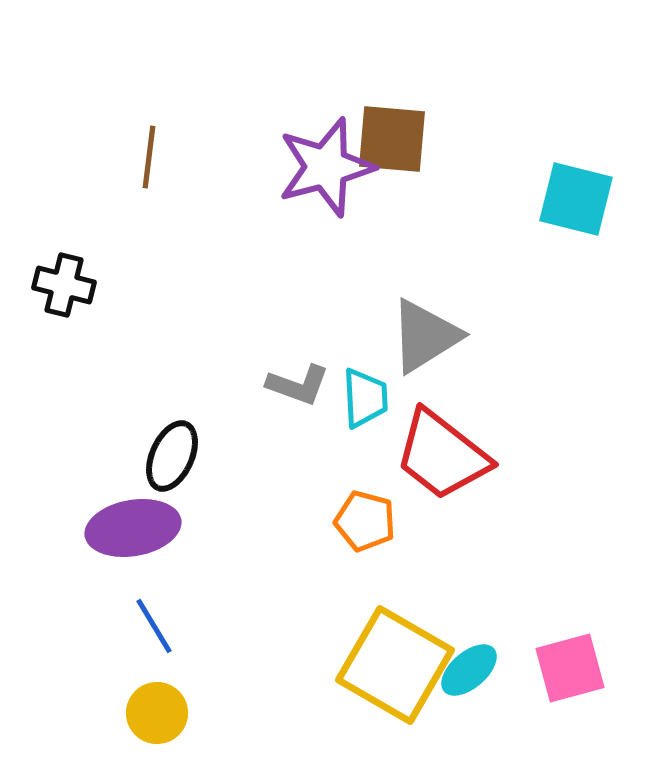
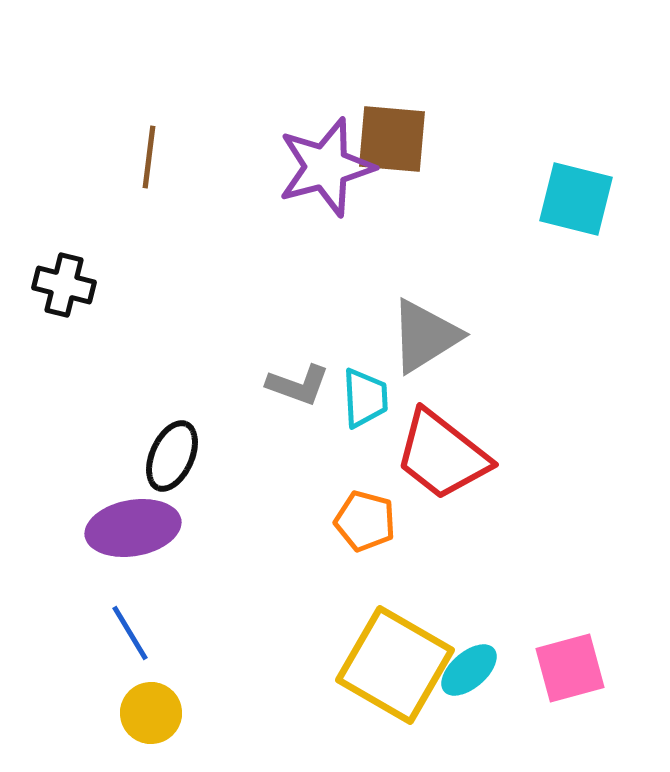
blue line: moved 24 px left, 7 px down
yellow circle: moved 6 px left
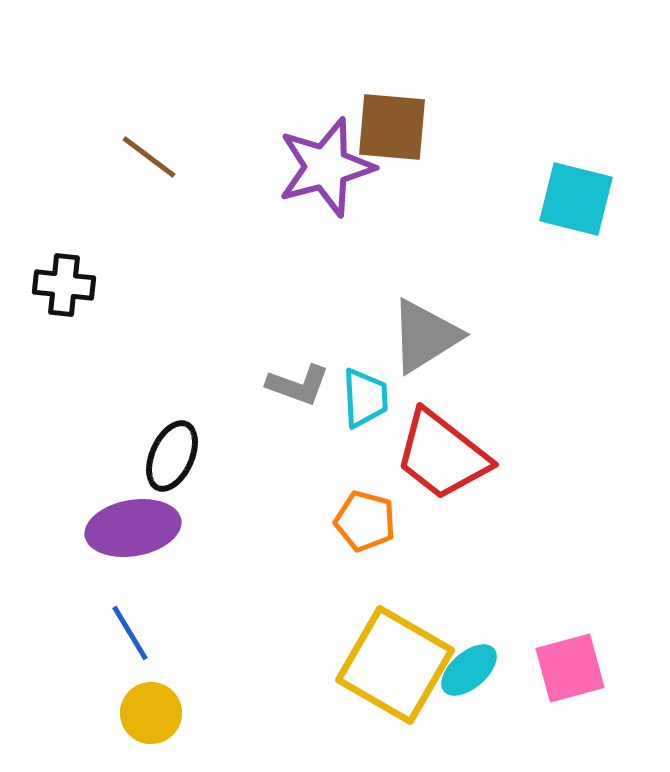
brown square: moved 12 px up
brown line: rotated 60 degrees counterclockwise
black cross: rotated 8 degrees counterclockwise
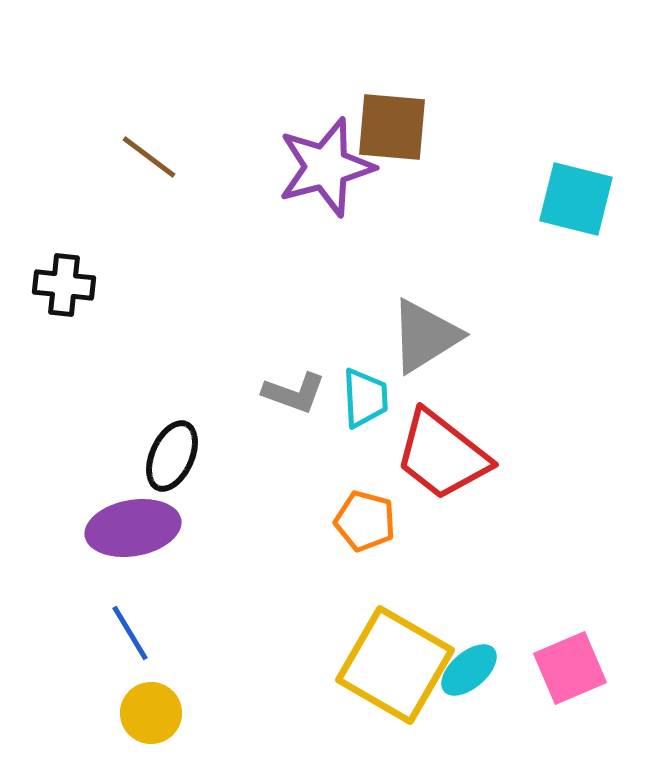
gray L-shape: moved 4 px left, 8 px down
pink square: rotated 8 degrees counterclockwise
